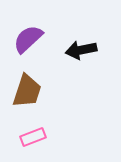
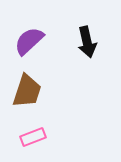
purple semicircle: moved 1 px right, 2 px down
black arrow: moved 6 px right, 8 px up; rotated 92 degrees counterclockwise
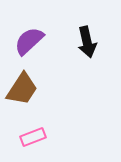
brown trapezoid: moved 5 px left, 2 px up; rotated 15 degrees clockwise
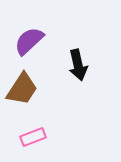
black arrow: moved 9 px left, 23 px down
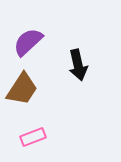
purple semicircle: moved 1 px left, 1 px down
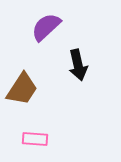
purple semicircle: moved 18 px right, 15 px up
pink rectangle: moved 2 px right, 2 px down; rotated 25 degrees clockwise
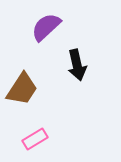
black arrow: moved 1 px left
pink rectangle: rotated 35 degrees counterclockwise
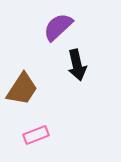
purple semicircle: moved 12 px right
pink rectangle: moved 1 px right, 4 px up; rotated 10 degrees clockwise
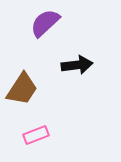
purple semicircle: moved 13 px left, 4 px up
black arrow: rotated 84 degrees counterclockwise
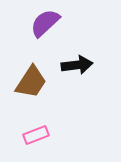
brown trapezoid: moved 9 px right, 7 px up
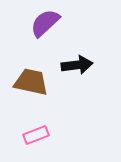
brown trapezoid: rotated 111 degrees counterclockwise
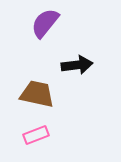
purple semicircle: rotated 8 degrees counterclockwise
brown trapezoid: moved 6 px right, 12 px down
